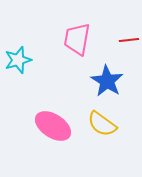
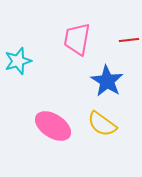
cyan star: moved 1 px down
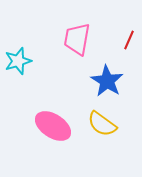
red line: rotated 60 degrees counterclockwise
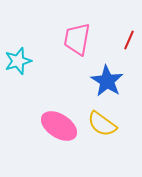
pink ellipse: moved 6 px right
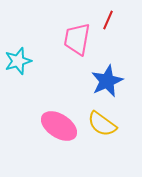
red line: moved 21 px left, 20 px up
blue star: rotated 16 degrees clockwise
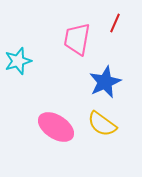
red line: moved 7 px right, 3 px down
blue star: moved 2 px left, 1 px down
pink ellipse: moved 3 px left, 1 px down
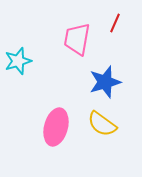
blue star: rotated 8 degrees clockwise
pink ellipse: rotated 72 degrees clockwise
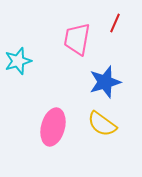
pink ellipse: moved 3 px left
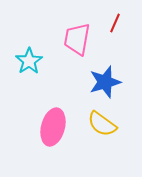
cyan star: moved 11 px right; rotated 16 degrees counterclockwise
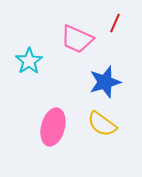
pink trapezoid: rotated 76 degrees counterclockwise
